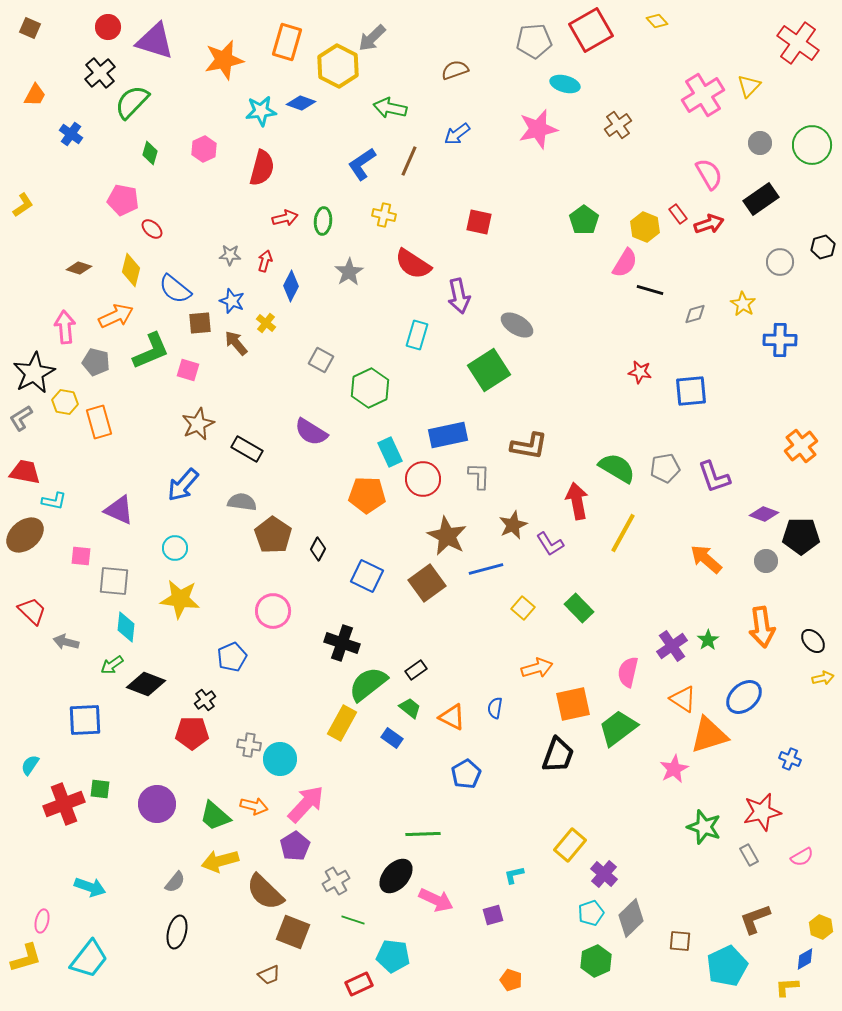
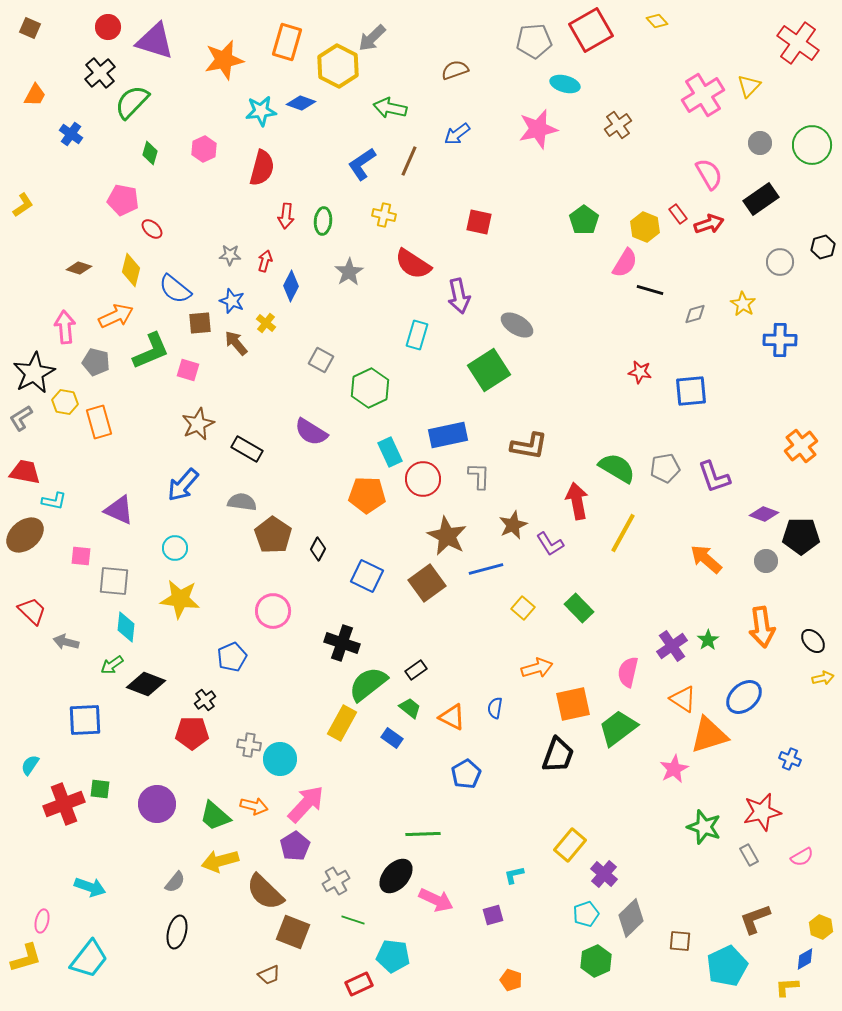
red arrow at (285, 218): moved 1 px right, 2 px up; rotated 110 degrees clockwise
cyan pentagon at (591, 913): moved 5 px left, 1 px down
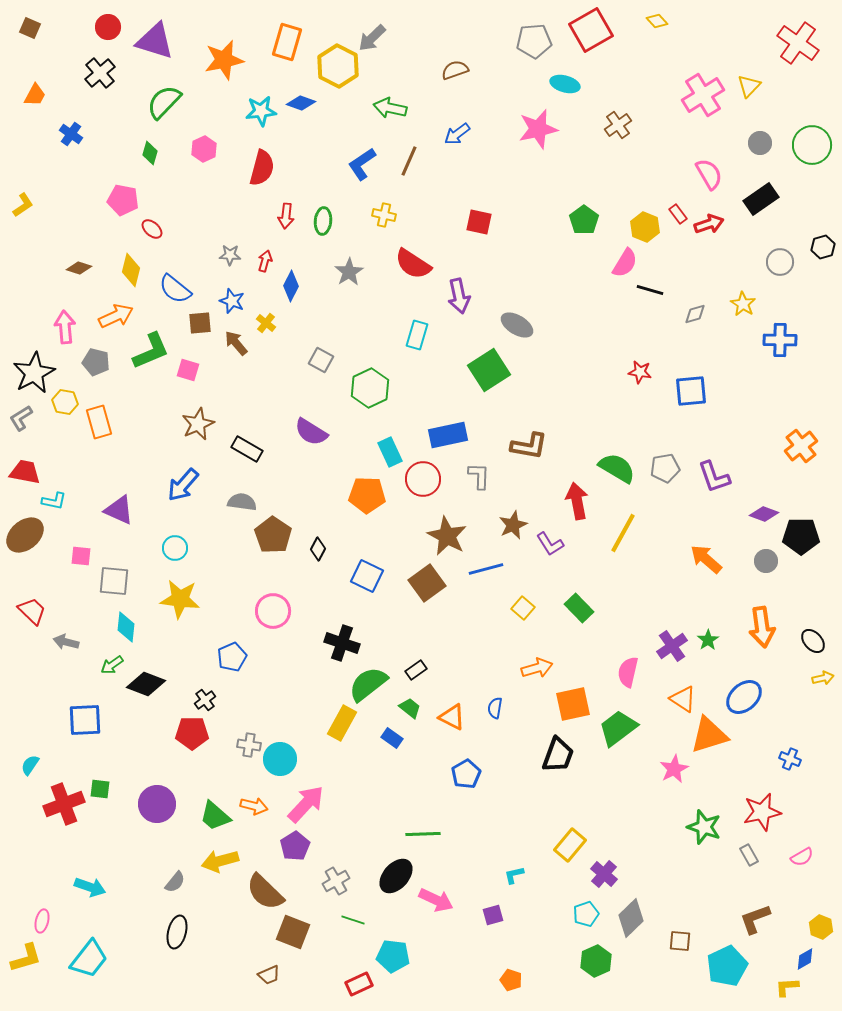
green semicircle at (132, 102): moved 32 px right
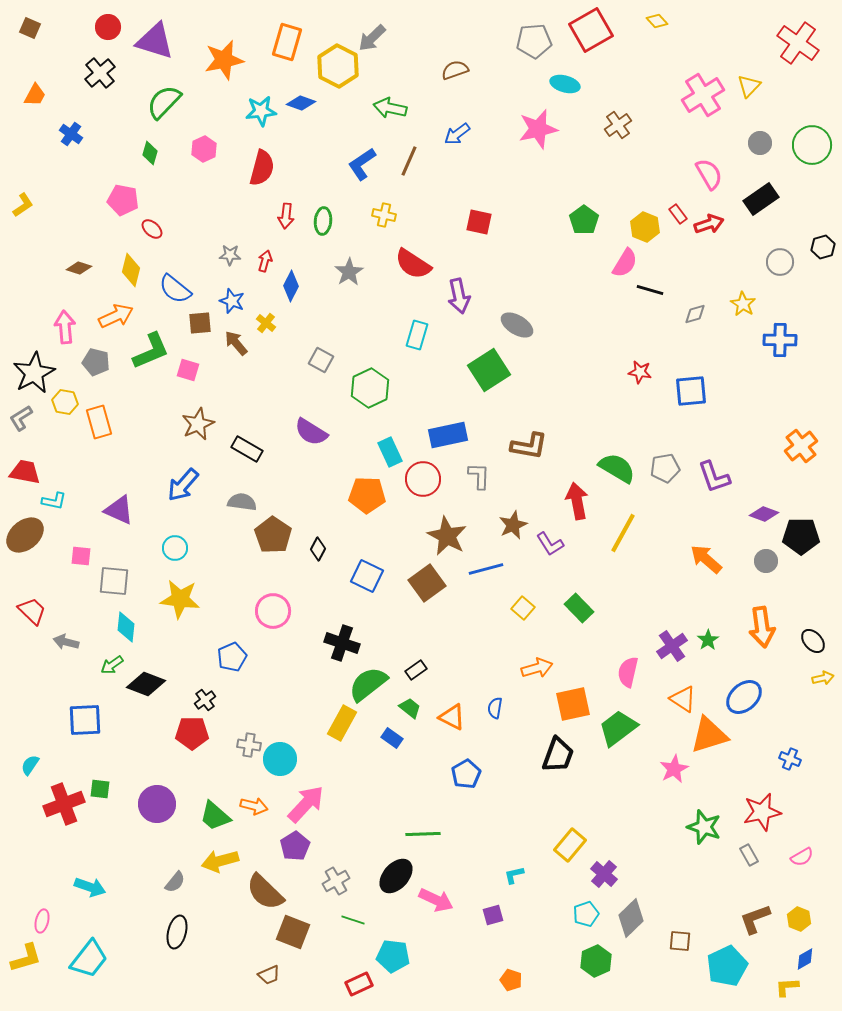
yellow hexagon at (821, 927): moved 22 px left, 8 px up
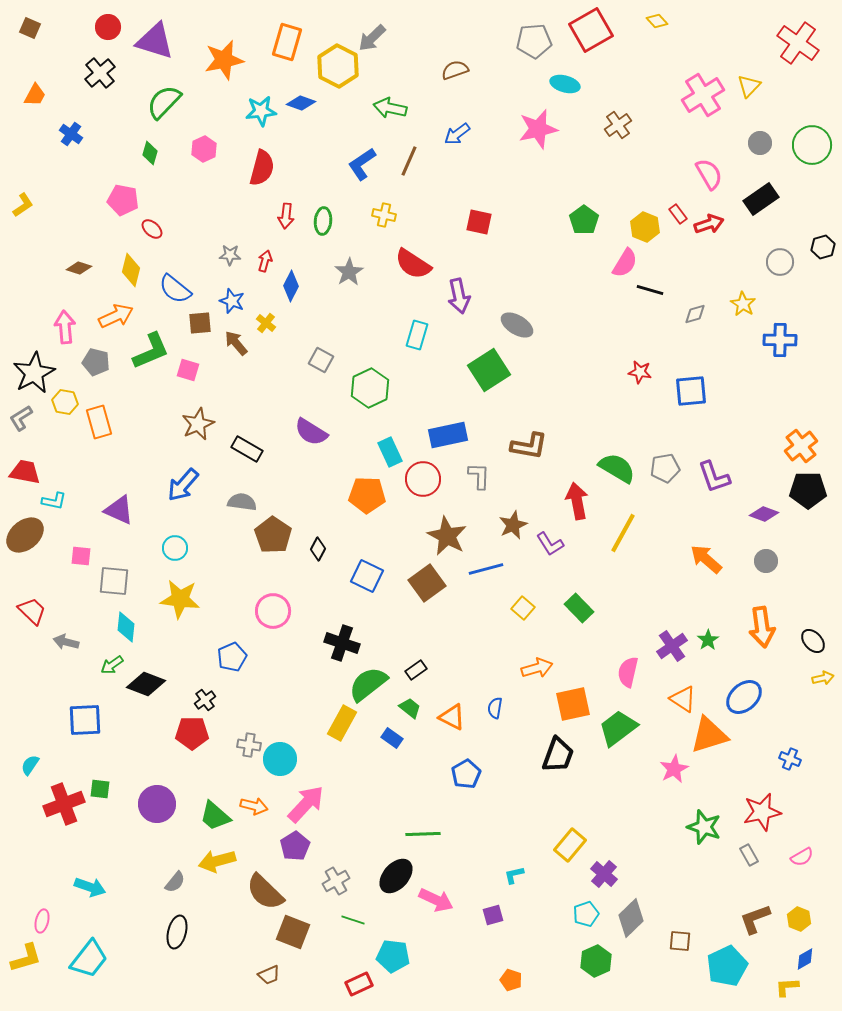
black pentagon at (801, 536): moved 7 px right, 46 px up
yellow arrow at (220, 861): moved 3 px left
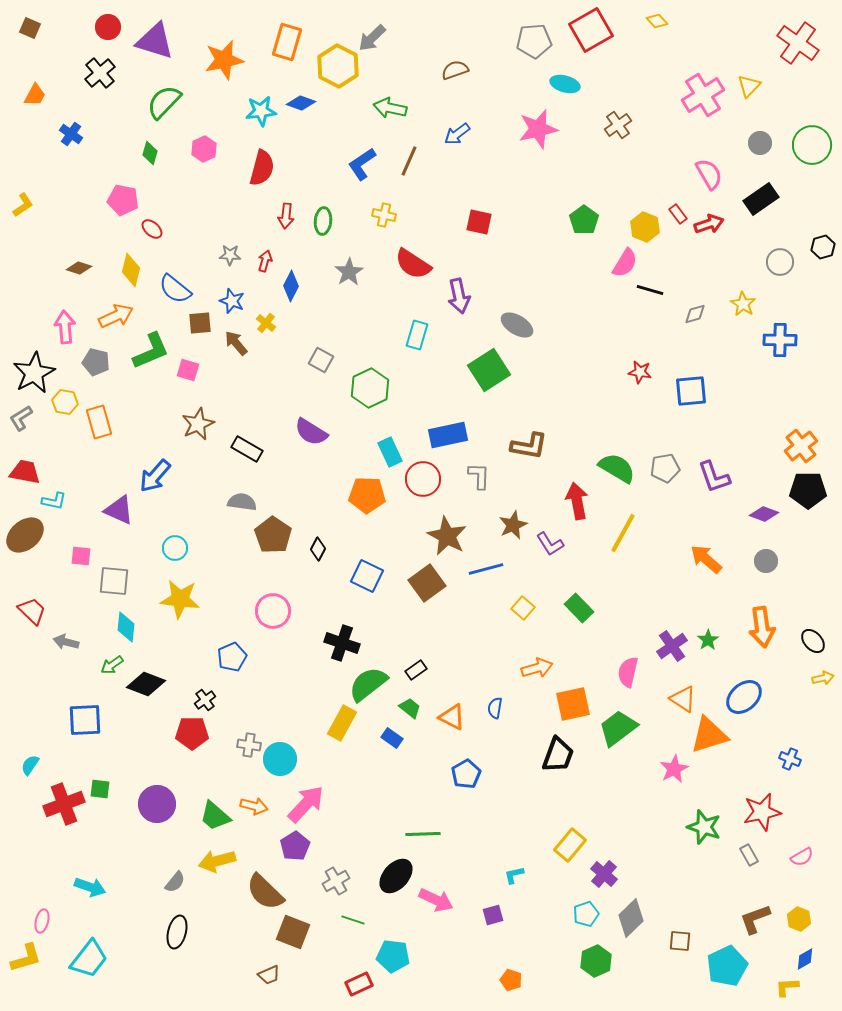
blue arrow at (183, 485): moved 28 px left, 9 px up
